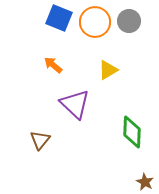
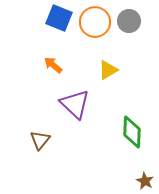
brown star: moved 1 px up
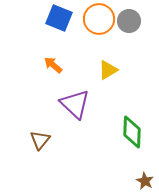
orange circle: moved 4 px right, 3 px up
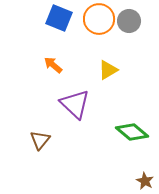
green diamond: rotated 52 degrees counterclockwise
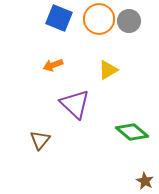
orange arrow: rotated 60 degrees counterclockwise
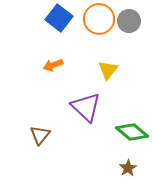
blue square: rotated 16 degrees clockwise
yellow triangle: rotated 20 degrees counterclockwise
purple triangle: moved 11 px right, 3 px down
brown triangle: moved 5 px up
brown star: moved 17 px left, 13 px up; rotated 12 degrees clockwise
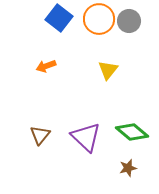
orange arrow: moved 7 px left, 1 px down
purple triangle: moved 30 px down
brown star: rotated 18 degrees clockwise
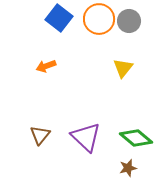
yellow triangle: moved 15 px right, 2 px up
green diamond: moved 4 px right, 6 px down
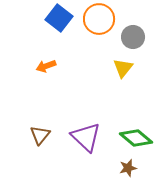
gray circle: moved 4 px right, 16 px down
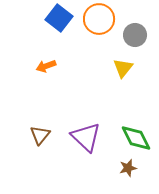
gray circle: moved 2 px right, 2 px up
green diamond: rotated 24 degrees clockwise
